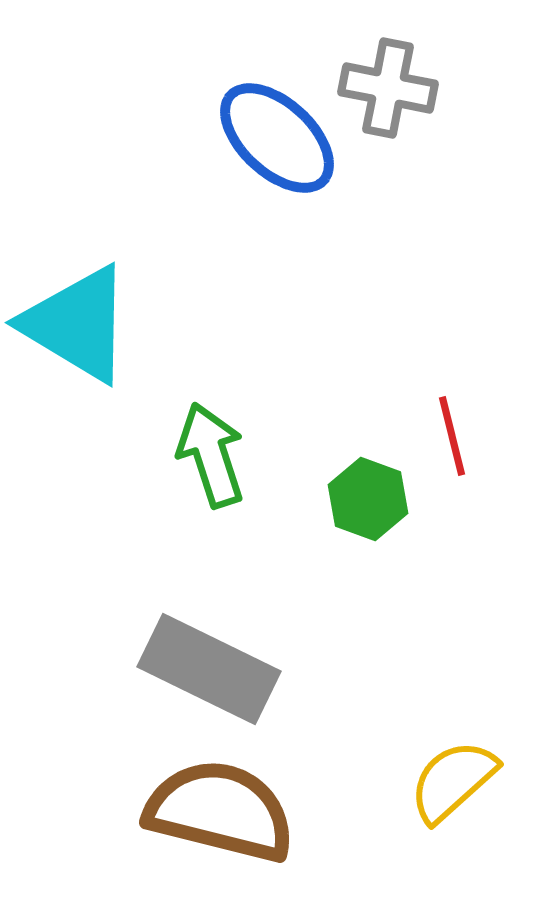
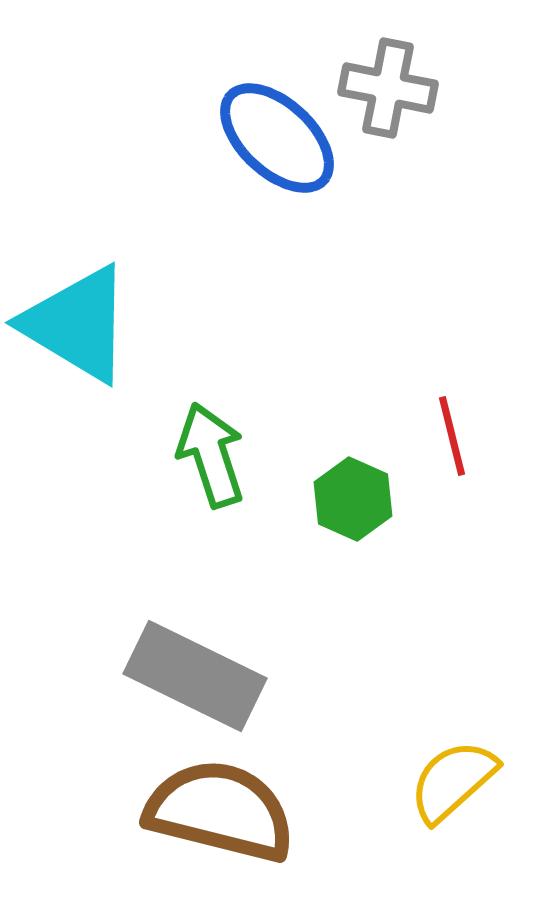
green hexagon: moved 15 px left; rotated 4 degrees clockwise
gray rectangle: moved 14 px left, 7 px down
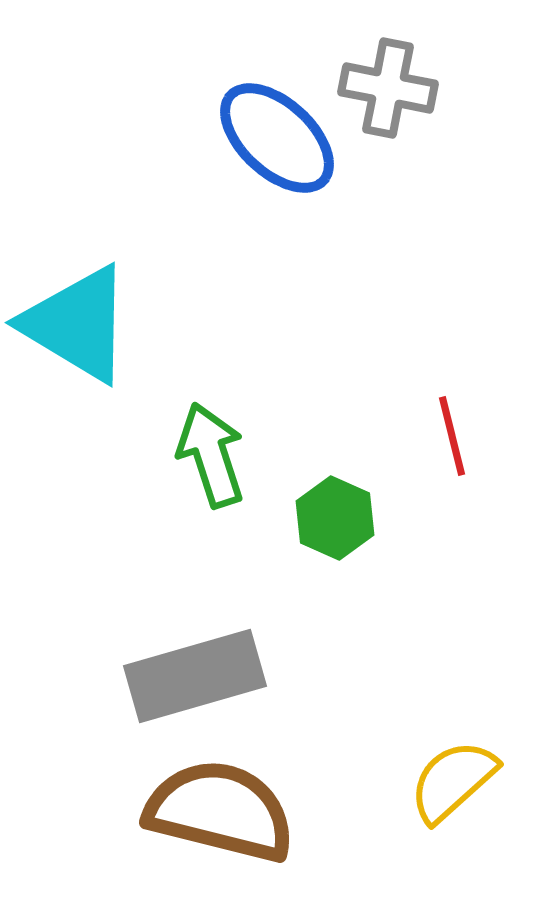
green hexagon: moved 18 px left, 19 px down
gray rectangle: rotated 42 degrees counterclockwise
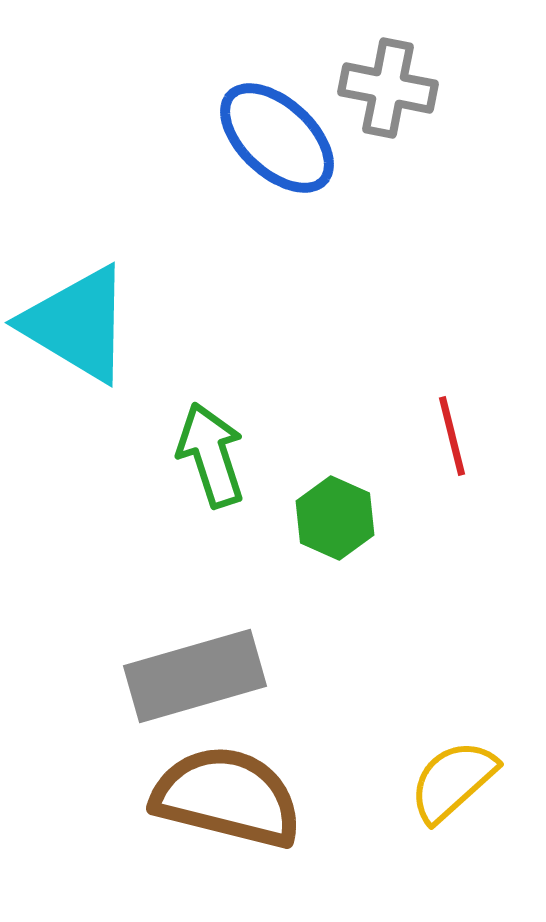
brown semicircle: moved 7 px right, 14 px up
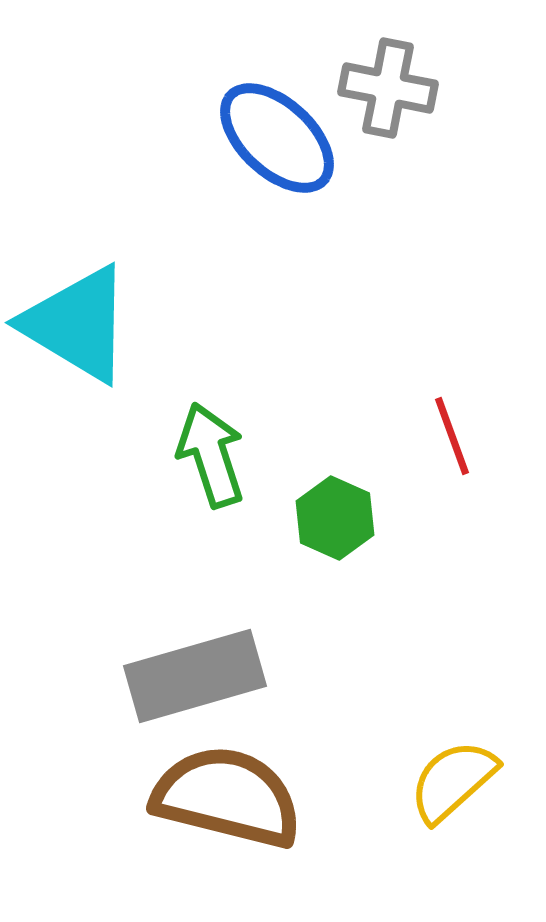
red line: rotated 6 degrees counterclockwise
